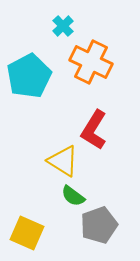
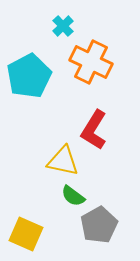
yellow triangle: rotated 20 degrees counterclockwise
gray pentagon: rotated 9 degrees counterclockwise
yellow square: moved 1 px left, 1 px down
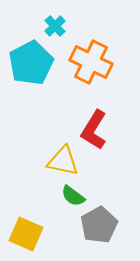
cyan cross: moved 8 px left
cyan pentagon: moved 2 px right, 13 px up
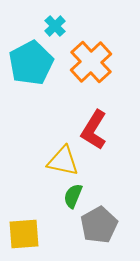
orange cross: rotated 21 degrees clockwise
green semicircle: rotated 75 degrees clockwise
yellow square: moved 2 px left; rotated 28 degrees counterclockwise
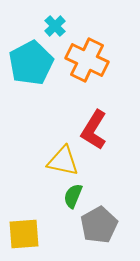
orange cross: moved 4 px left, 2 px up; rotated 21 degrees counterclockwise
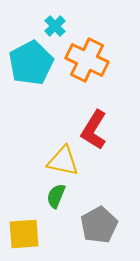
green semicircle: moved 17 px left
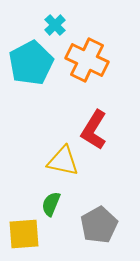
cyan cross: moved 1 px up
green semicircle: moved 5 px left, 8 px down
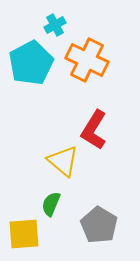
cyan cross: rotated 15 degrees clockwise
yellow triangle: rotated 28 degrees clockwise
gray pentagon: rotated 12 degrees counterclockwise
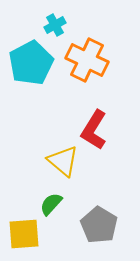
green semicircle: rotated 20 degrees clockwise
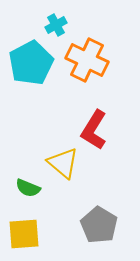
cyan cross: moved 1 px right
yellow triangle: moved 2 px down
green semicircle: moved 23 px left, 16 px up; rotated 110 degrees counterclockwise
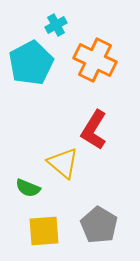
orange cross: moved 8 px right
yellow square: moved 20 px right, 3 px up
